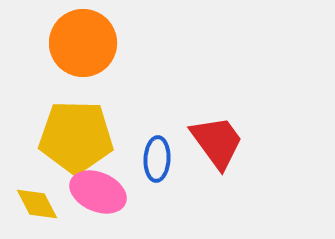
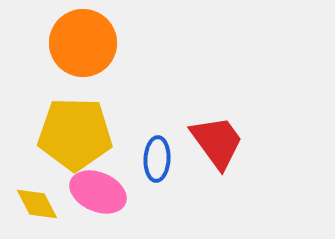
yellow pentagon: moved 1 px left, 3 px up
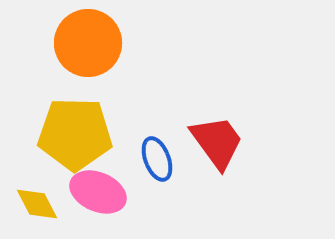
orange circle: moved 5 px right
blue ellipse: rotated 24 degrees counterclockwise
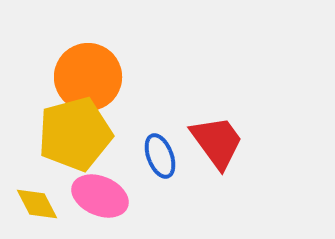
orange circle: moved 34 px down
yellow pentagon: rotated 16 degrees counterclockwise
blue ellipse: moved 3 px right, 3 px up
pink ellipse: moved 2 px right, 4 px down
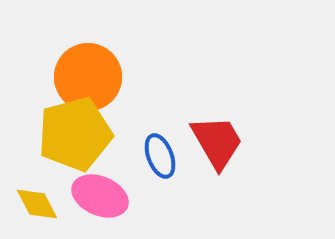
red trapezoid: rotated 6 degrees clockwise
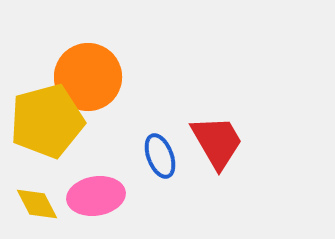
yellow pentagon: moved 28 px left, 13 px up
pink ellipse: moved 4 px left; rotated 32 degrees counterclockwise
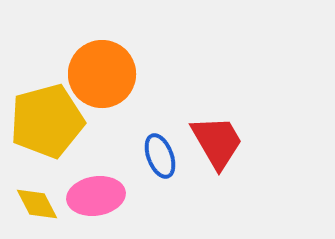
orange circle: moved 14 px right, 3 px up
